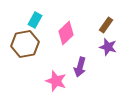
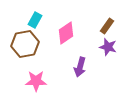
brown rectangle: moved 1 px right, 1 px down
pink diamond: rotated 10 degrees clockwise
pink star: moved 20 px left; rotated 20 degrees counterclockwise
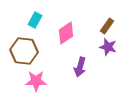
brown hexagon: moved 1 px left, 7 px down; rotated 16 degrees clockwise
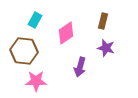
brown rectangle: moved 4 px left, 5 px up; rotated 21 degrees counterclockwise
purple star: moved 2 px left, 1 px down
